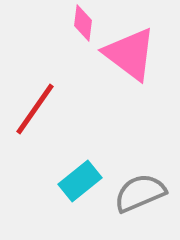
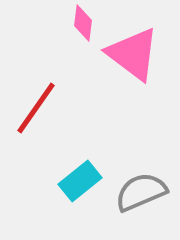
pink triangle: moved 3 px right
red line: moved 1 px right, 1 px up
gray semicircle: moved 1 px right, 1 px up
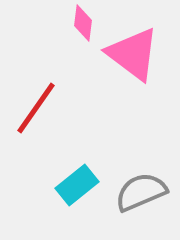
cyan rectangle: moved 3 px left, 4 px down
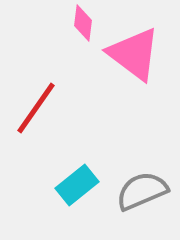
pink triangle: moved 1 px right
gray semicircle: moved 1 px right, 1 px up
